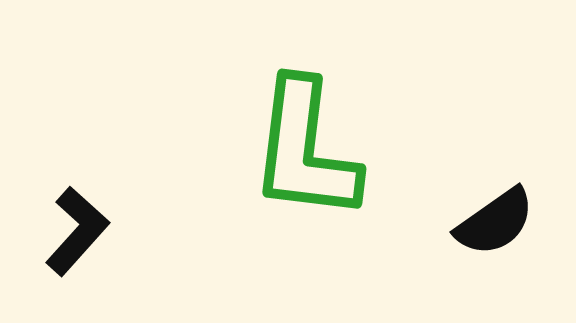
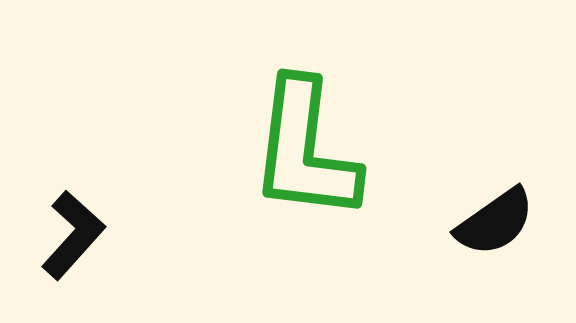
black L-shape: moved 4 px left, 4 px down
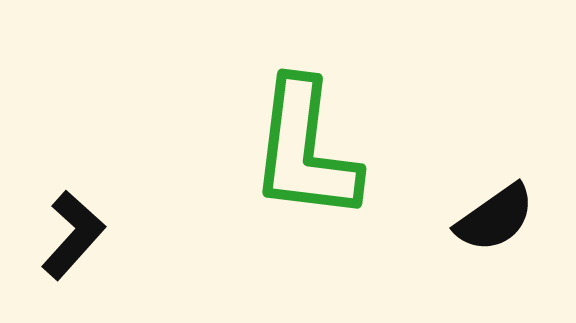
black semicircle: moved 4 px up
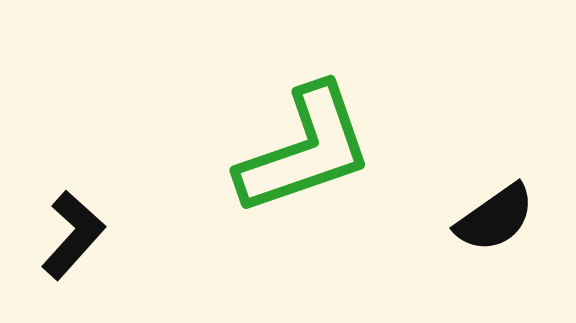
green L-shape: rotated 116 degrees counterclockwise
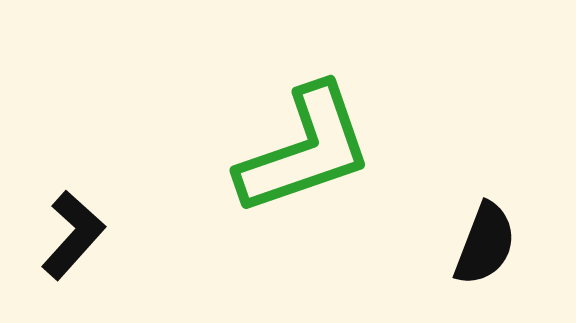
black semicircle: moved 10 px left, 26 px down; rotated 34 degrees counterclockwise
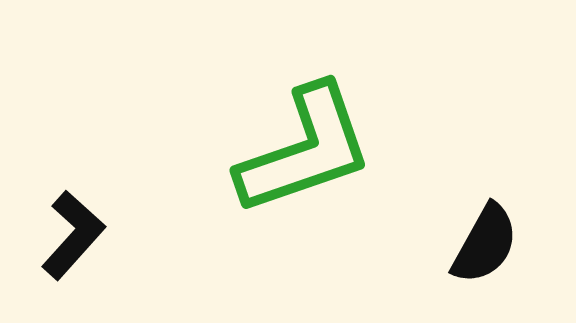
black semicircle: rotated 8 degrees clockwise
